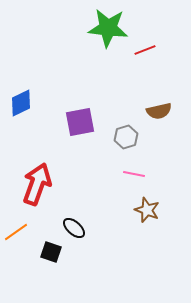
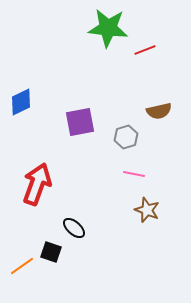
blue diamond: moved 1 px up
orange line: moved 6 px right, 34 px down
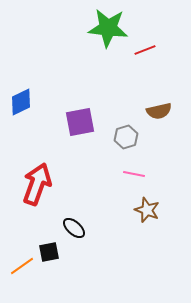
black square: moved 2 px left; rotated 30 degrees counterclockwise
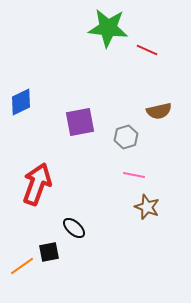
red line: moved 2 px right; rotated 45 degrees clockwise
pink line: moved 1 px down
brown star: moved 3 px up
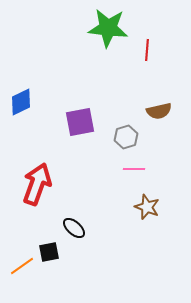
red line: rotated 70 degrees clockwise
pink line: moved 6 px up; rotated 10 degrees counterclockwise
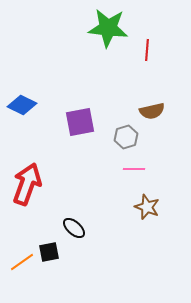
blue diamond: moved 1 px right, 3 px down; rotated 52 degrees clockwise
brown semicircle: moved 7 px left
red arrow: moved 10 px left
orange line: moved 4 px up
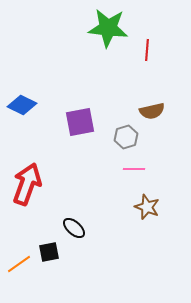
orange line: moved 3 px left, 2 px down
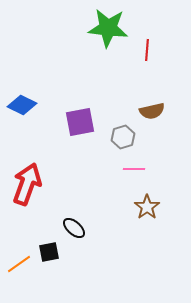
gray hexagon: moved 3 px left
brown star: rotated 15 degrees clockwise
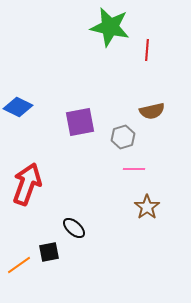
green star: moved 2 px right, 1 px up; rotated 6 degrees clockwise
blue diamond: moved 4 px left, 2 px down
orange line: moved 1 px down
